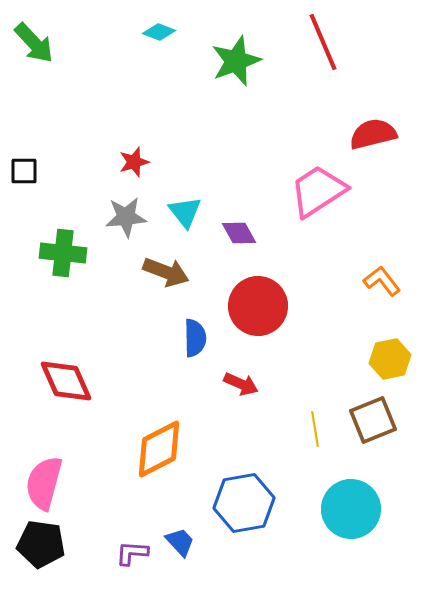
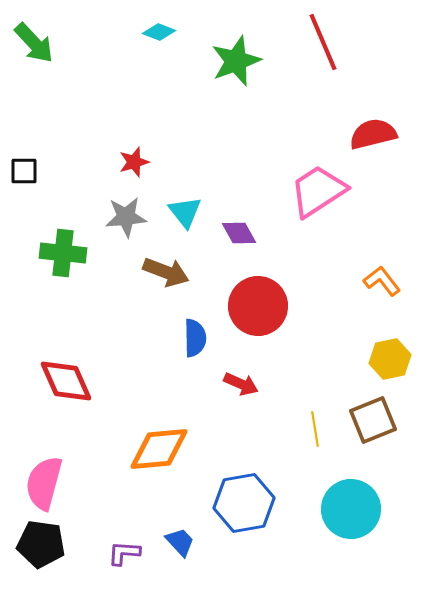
orange diamond: rotated 22 degrees clockwise
purple L-shape: moved 8 px left
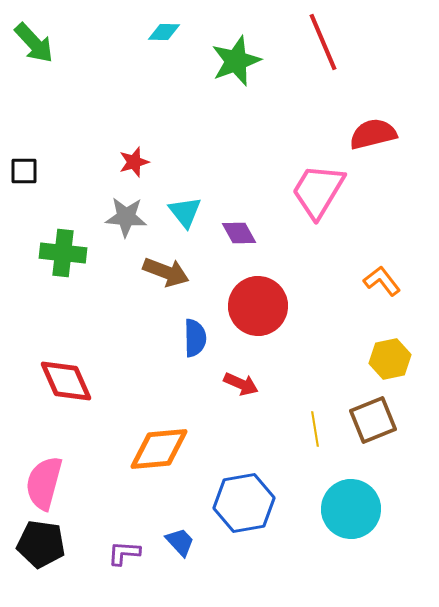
cyan diamond: moved 5 px right; rotated 20 degrees counterclockwise
pink trapezoid: rotated 26 degrees counterclockwise
gray star: rotated 9 degrees clockwise
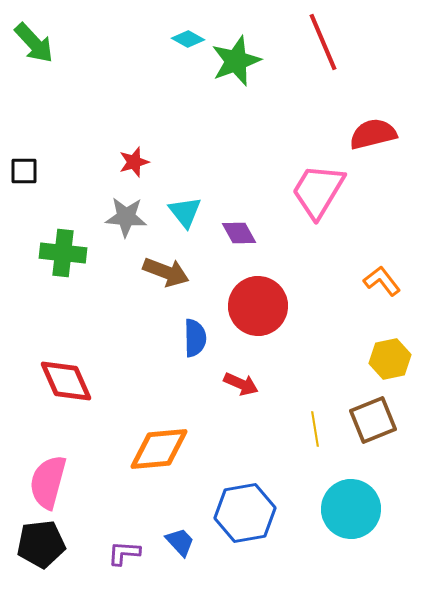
cyan diamond: moved 24 px right, 7 px down; rotated 28 degrees clockwise
pink semicircle: moved 4 px right, 1 px up
blue hexagon: moved 1 px right, 10 px down
black pentagon: rotated 15 degrees counterclockwise
